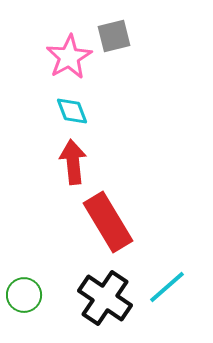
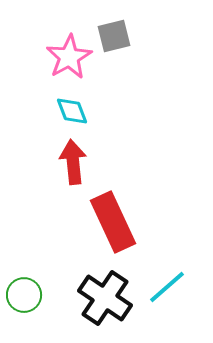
red rectangle: moved 5 px right; rotated 6 degrees clockwise
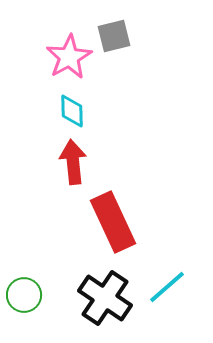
cyan diamond: rotated 20 degrees clockwise
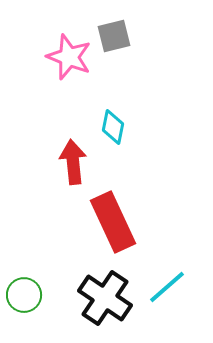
pink star: rotated 21 degrees counterclockwise
cyan diamond: moved 41 px right, 16 px down; rotated 12 degrees clockwise
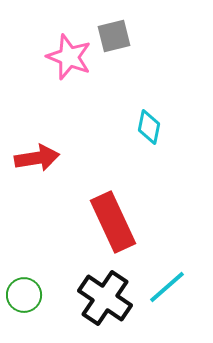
cyan diamond: moved 36 px right
red arrow: moved 36 px left, 4 px up; rotated 87 degrees clockwise
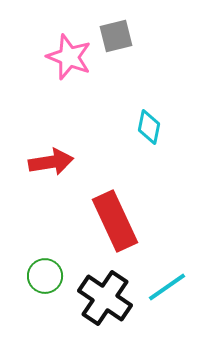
gray square: moved 2 px right
red arrow: moved 14 px right, 4 px down
red rectangle: moved 2 px right, 1 px up
cyan line: rotated 6 degrees clockwise
green circle: moved 21 px right, 19 px up
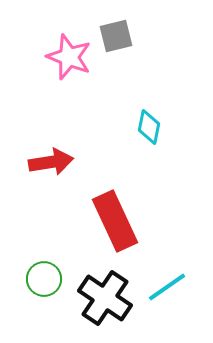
green circle: moved 1 px left, 3 px down
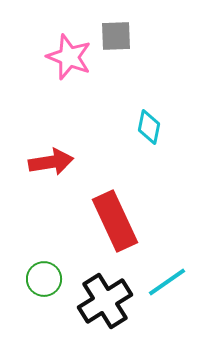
gray square: rotated 12 degrees clockwise
cyan line: moved 5 px up
black cross: moved 3 px down; rotated 24 degrees clockwise
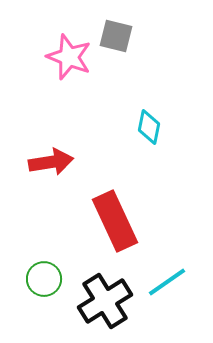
gray square: rotated 16 degrees clockwise
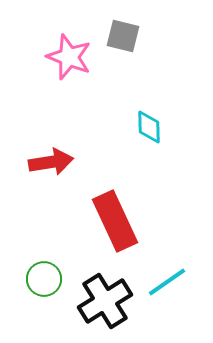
gray square: moved 7 px right
cyan diamond: rotated 12 degrees counterclockwise
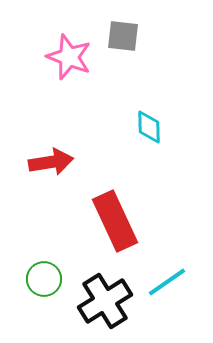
gray square: rotated 8 degrees counterclockwise
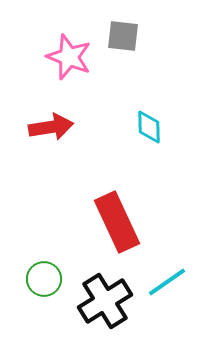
red arrow: moved 35 px up
red rectangle: moved 2 px right, 1 px down
